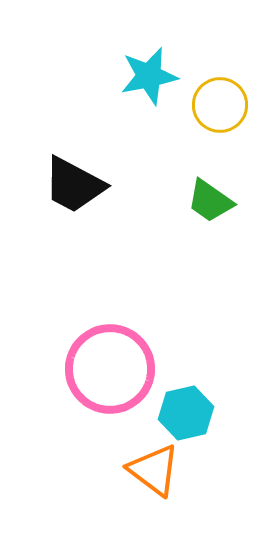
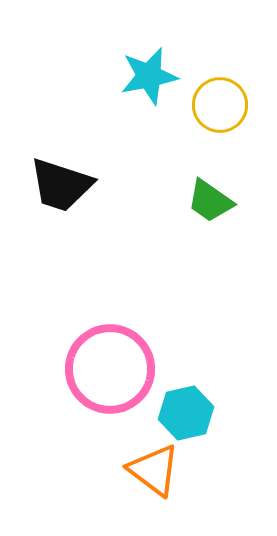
black trapezoid: moved 13 px left; rotated 10 degrees counterclockwise
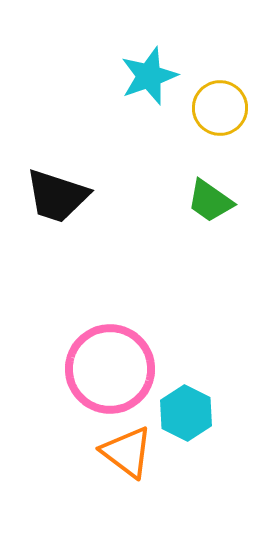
cyan star: rotated 8 degrees counterclockwise
yellow circle: moved 3 px down
black trapezoid: moved 4 px left, 11 px down
cyan hexagon: rotated 20 degrees counterclockwise
orange triangle: moved 27 px left, 18 px up
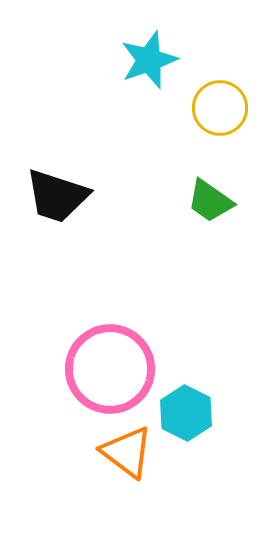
cyan star: moved 16 px up
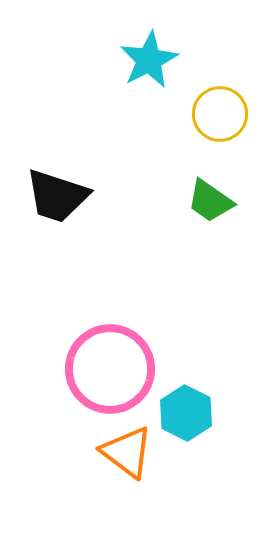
cyan star: rotated 8 degrees counterclockwise
yellow circle: moved 6 px down
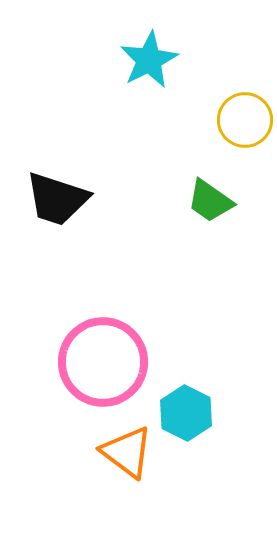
yellow circle: moved 25 px right, 6 px down
black trapezoid: moved 3 px down
pink circle: moved 7 px left, 7 px up
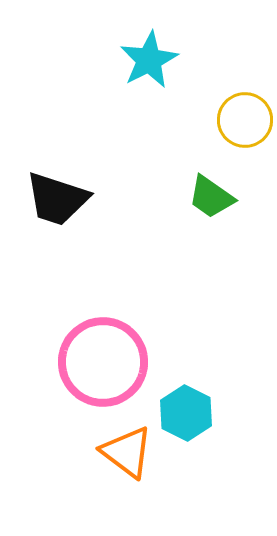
green trapezoid: moved 1 px right, 4 px up
